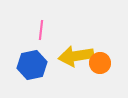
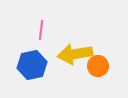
yellow arrow: moved 1 px left, 2 px up
orange circle: moved 2 px left, 3 px down
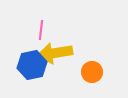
yellow arrow: moved 20 px left, 1 px up
orange circle: moved 6 px left, 6 px down
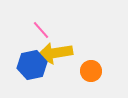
pink line: rotated 48 degrees counterclockwise
orange circle: moved 1 px left, 1 px up
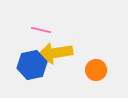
pink line: rotated 36 degrees counterclockwise
orange circle: moved 5 px right, 1 px up
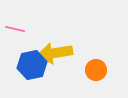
pink line: moved 26 px left, 1 px up
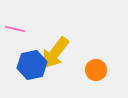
yellow arrow: rotated 44 degrees counterclockwise
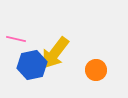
pink line: moved 1 px right, 10 px down
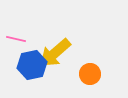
yellow arrow: rotated 12 degrees clockwise
orange circle: moved 6 px left, 4 px down
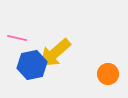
pink line: moved 1 px right, 1 px up
orange circle: moved 18 px right
